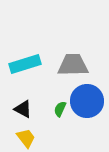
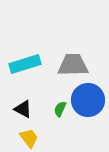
blue circle: moved 1 px right, 1 px up
yellow trapezoid: moved 3 px right
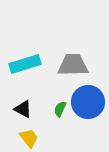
blue circle: moved 2 px down
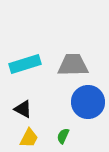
green semicircle: moved 3 px right, 27 px down
yellow trapezoid: rotated 65 degrees clockwise
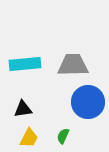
cyan rectangle: rotated 12 degrees clockwise
black triangle: rotated 36 degrees counterclockwise
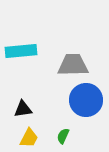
cyan rectangle: moved 4 px left, 13 px up
blue circle: moved 2 px left, 2 px up
